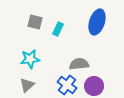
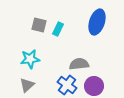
gray square: moved 4 px right, 3 px down
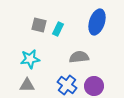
gray semicircle: moved 7 px up
gray triangle: rotated 42 degrees clockwise
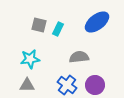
blue ellipse: rotated 35 degrees clockwise
purple circle: moved 1 px right, 1 px up
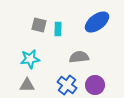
cyan rectangle: rotated 24 degrees counterclockwise
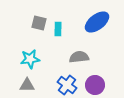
gray square: moved 2 px up
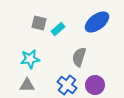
cyan rectangle: rotated 48 degrees clockwise
gray semicircle: rotated 66 degrees counterclockwise
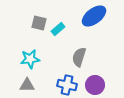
blue ellipse: moved 3 px left, 6 px up
blue cross: rotated 24 degrees counterclockwise
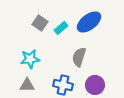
blue ellipse: moved 5 px left, 6 px down
gray square: moved 1 px right; rotated 21 degrees clockwise
cyan rectangle: moved 3 px right, 1 px up
blue cross: moved 4 px left
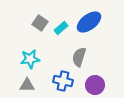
blue cross: moved 4 px up
